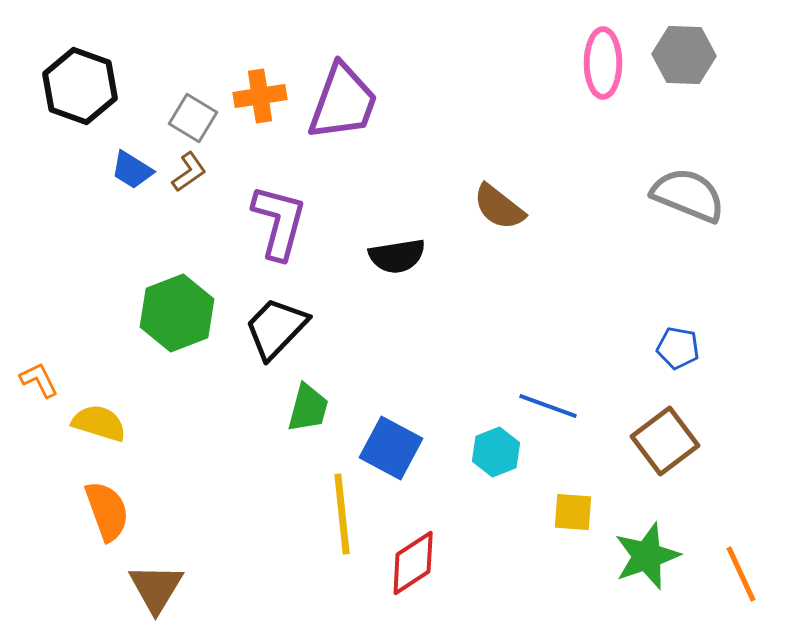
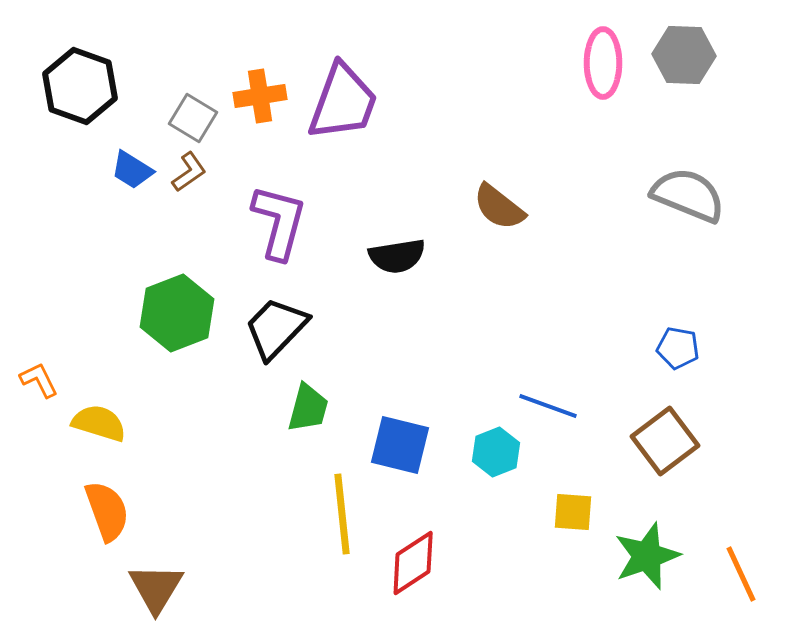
blue square: moved 9 px right, 3 px up; rotated 14 degrees counterclockwise
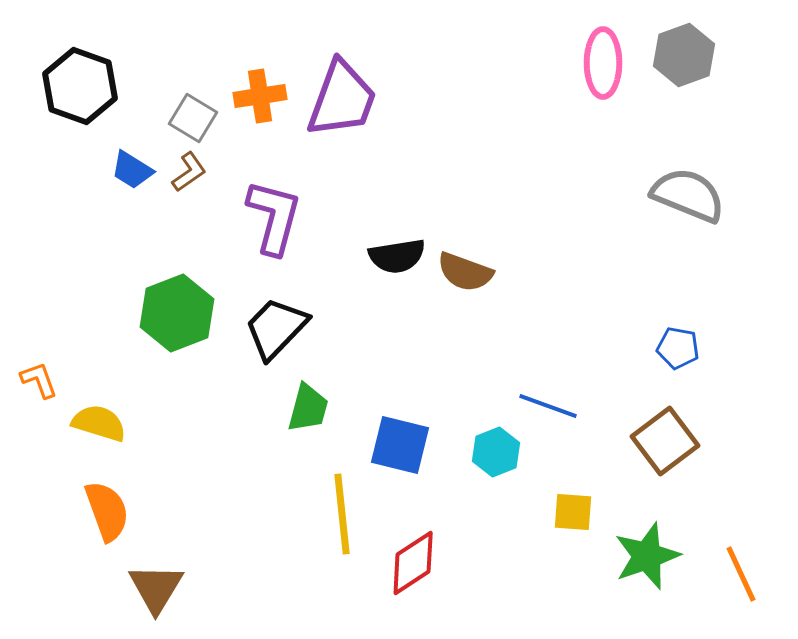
gray hexagon: rotated 22 degrees counterclockwise
purple trapezoid: moved 1 px left, 3 px up
brown semicircle: moved 34 px left, 65 px down; rotated 18 degrees counterclockwise
purple L-shape: moved 5 px left, 5 px up
orange L-shape: rotated 6 degrees clockwise
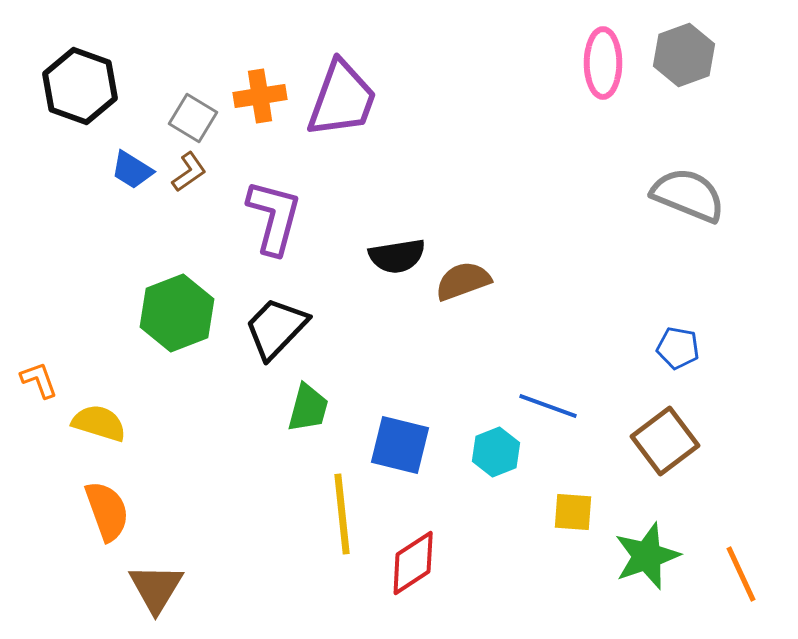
brown semicircle: moved 2 px left, 9 px down; rotated 140 degrees clockwise
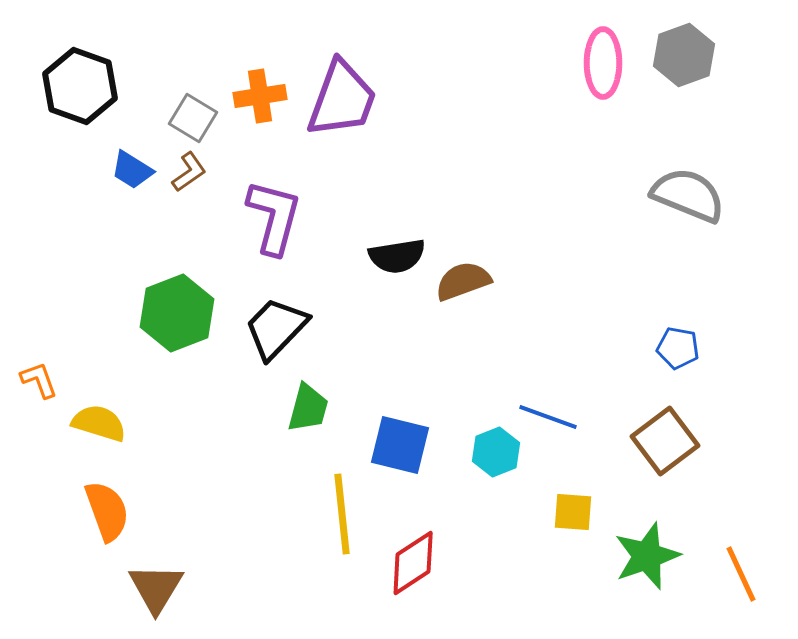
blue line: moved 11 px down
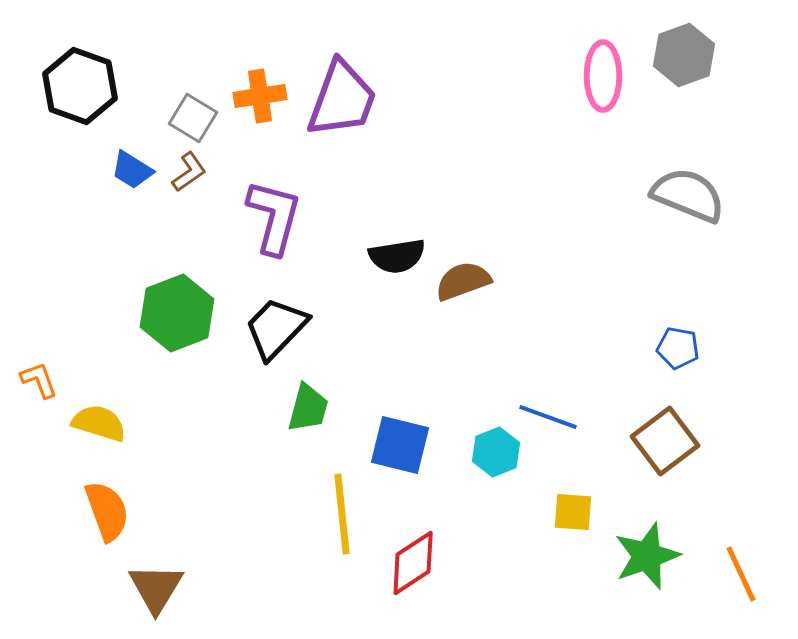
pink ellipse: moved 13 px down
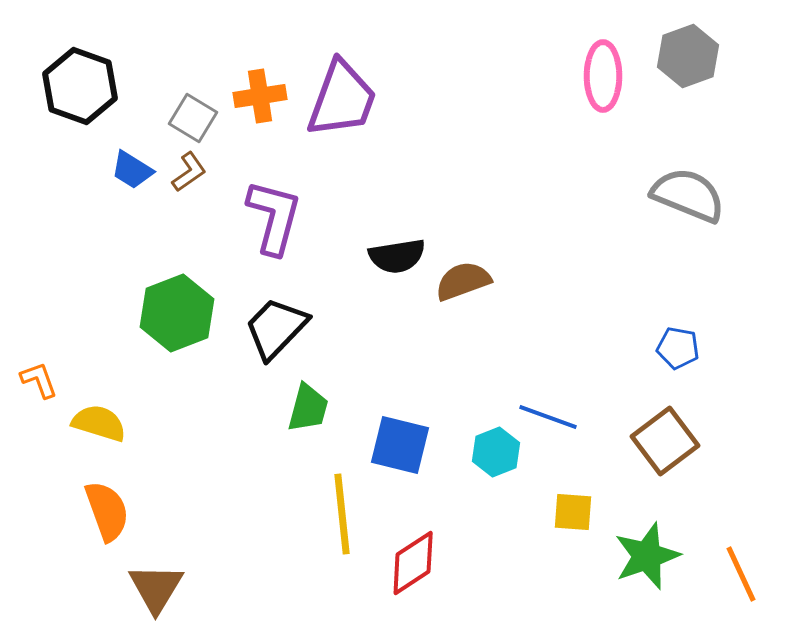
gray hexagon: moved 4 px right, 1 px down
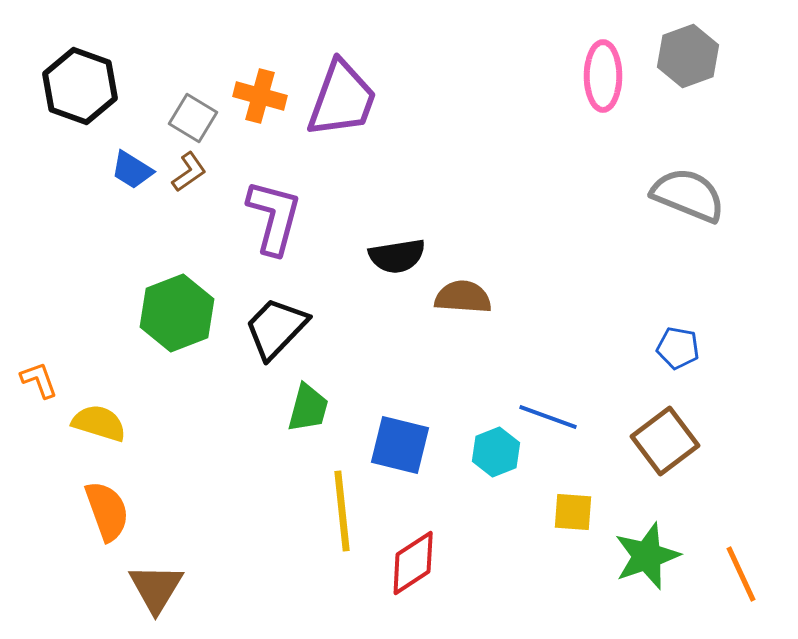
orange cross: rotated 24 degrees clockwise
brown semicircle: moved 16 px down; rotated 24 degrees clockwise
yellow line: moved 3 px up
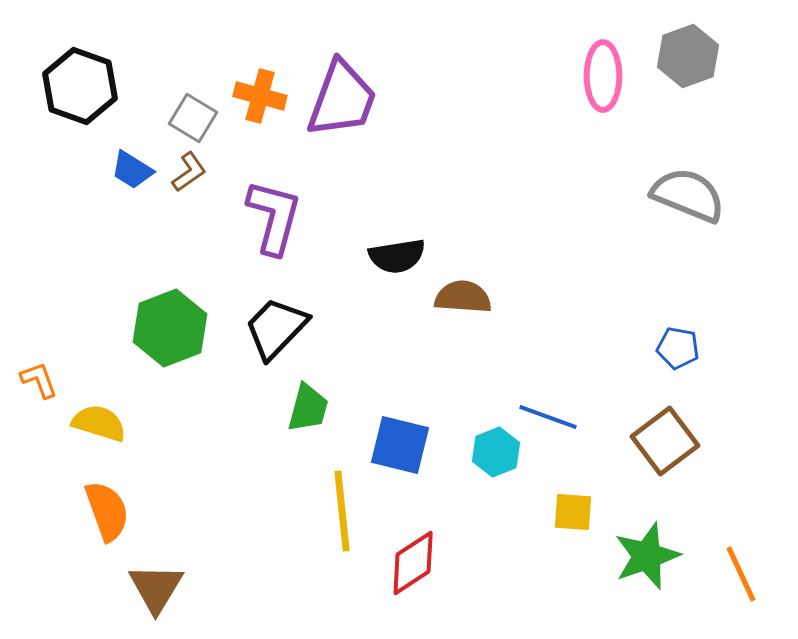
green hexagon: moved 7 px left, 15 px down
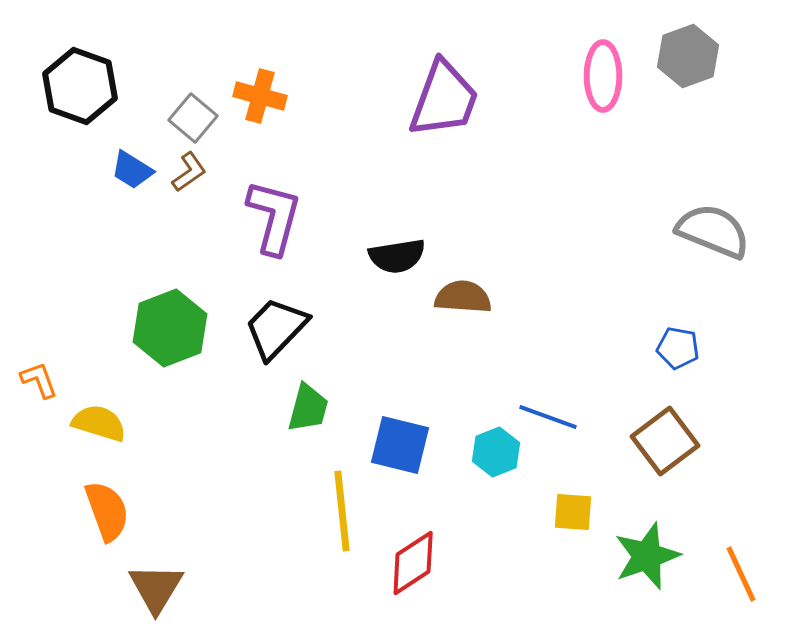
purple trapezoid: moved 102 px right
gray square: rotated 9 degrees clockwise
gray semicircle: moved 25 px right, 36 px down
